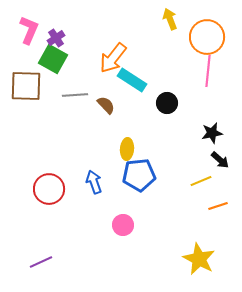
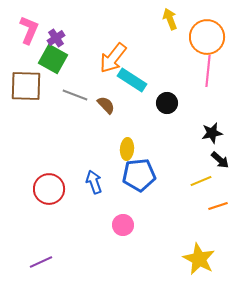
gray line: rotated 25 degrees clockwise
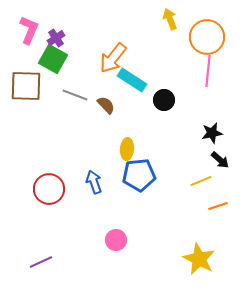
black circle: moved 3 px left, 3 px up
pink circle: moved 7 px left, 15 px down
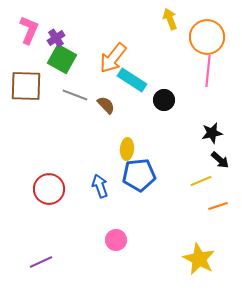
green square: moved 9 px right
blue arrow: moved 6 px right, 4 px down
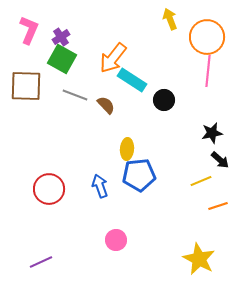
purple cross: moved 5 px right, 1 px up
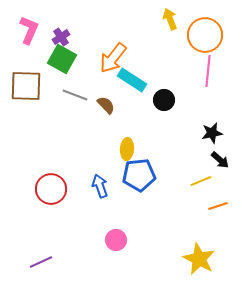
orange circle: moved 2 px left, 2 px up
red circle: moved 2 px right
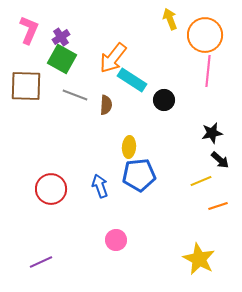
brown semicircle: rotated 48 degrees clockwise
yellow ellipse: moved 2 px right, 2 px up
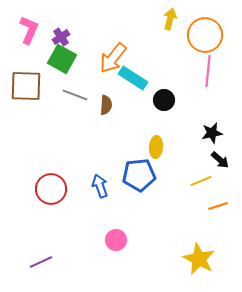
yellow arrow: rotated 35 degrees clockwise
cyan rectangle: moved 1 px right, 2 px up
yellow ellipse: moved 27 px right
